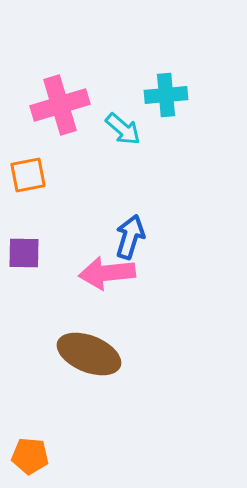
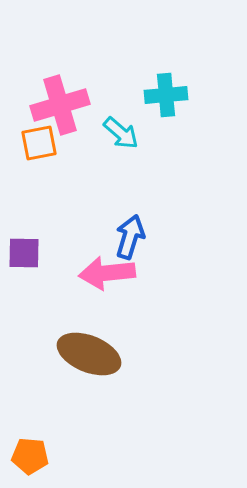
cyan arrow: moved 2 px left, 4 px down
orange square: moved 11 px right, 32 px up
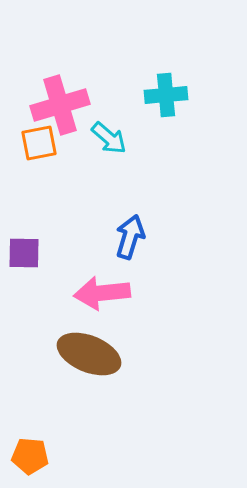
cyan arrow: moved 12 px left, 5 px down
pink arrow: moved 5 px left, 20 px down
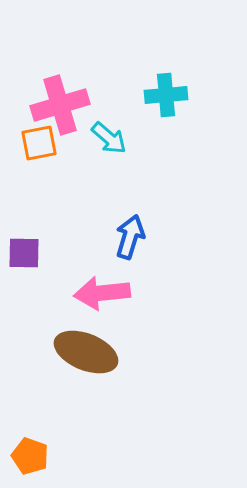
brown ellipse: moved 3 px left, 2 px up
orange pentagon: rotated 15 degrees clockwise
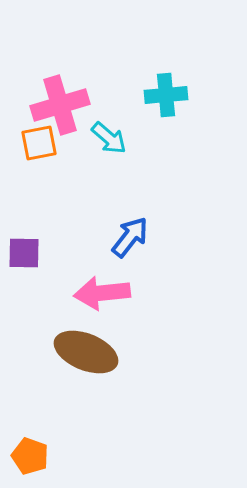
blue arrow: rotated 21 degrees clockwise
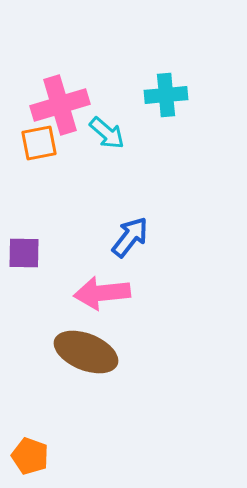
cyan arrow: moved 2 px left, 5 px up
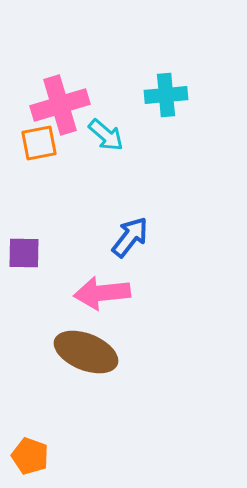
cyan arrow: moved 1 px left, 2 px down
